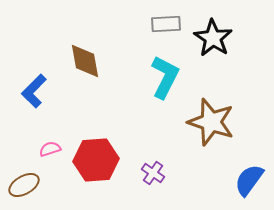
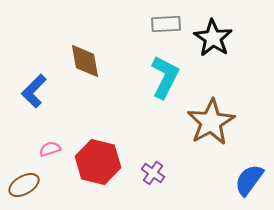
brown star: rotated 24 degrees clockwise
red hexagon: moved 2 px right, 2 px down; rotated 18 degrees clockwise
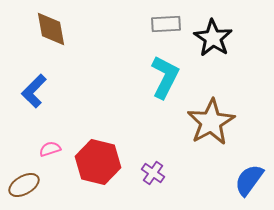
brown diamond: moved 34 px left, 32 px up
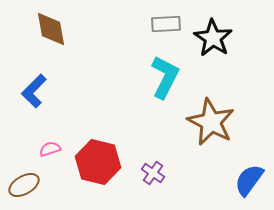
brown star: rotated 15 degrees counterclockwise
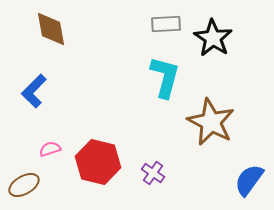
cyan L-shape: rotated 12 degrees counterclockwise
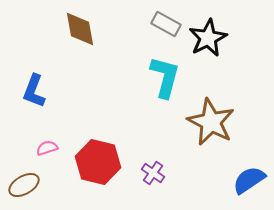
gray rectangle: rotated 32 degrees clockwise
brown diamond: moved 29 px right
black star: moved 5 px left; rotated 12 degrees clockwise
blue L-shape: rotated 24 degrees counterclockwise
pink semicircle: moved 3 px left, 1 px up
blue semicircle: rotated 20 degrees clockwise
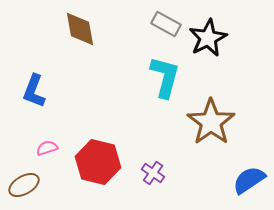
brown star: rotated 9 degrees clockwise
